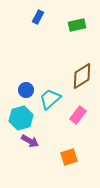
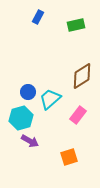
green rectangle: moved 1 px left
blue circle: moved 2 px right, 2 px down
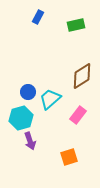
purple arrow: rotated 42 degrees clockwise
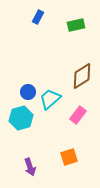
purple arrow: moved 26 px down
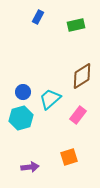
blue circle: moved 5 px left
purple arrow: rotated 78 degrees counterclockwise
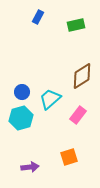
blue circle: moved 1 px left
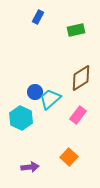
green rectangle: moved 5 px down
brown diamond: moved 1 px left, 2 px down
blue circle: moved 13 px right
cyan hexagon: rotated 20 degrees counterclockwise
orange square: rotated 30 degrees counterclockwise
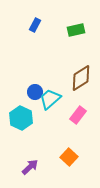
blue rectangle: moved 3 px left, 8 px down
purple arrow: rotated 36 degrees counterclockwise
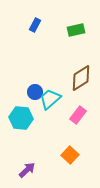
cyan hexagon: rotated 20 degrees counterclockwise
orange square: moved 1 px right, 2 px up
purple arrow: moved 3 px left, 3 px down
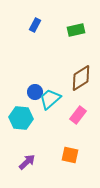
orange square: rotated 30 degrees counterclockwise
purple arrow: moved 8 px up
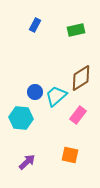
cyan trapezoid: moved 6 px right, 3 px up
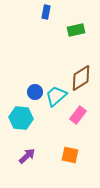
blue rectangle: moved 11 px right, 13 px up; rotated 16 degrees counterclockwise
purple arrow: moved 6 px up
